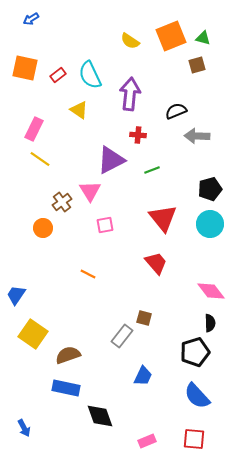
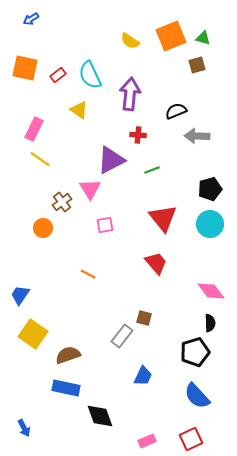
pink triangle at (90, 191): moved 2 px up
blue trapezoid at (16, 295): moved 4 px right
red square at (194, 439): moved 3 px left; rotated 30 degrees counterclockwise
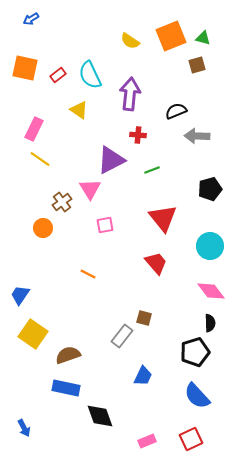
cyan circle at (210, 224): moved 22 px down
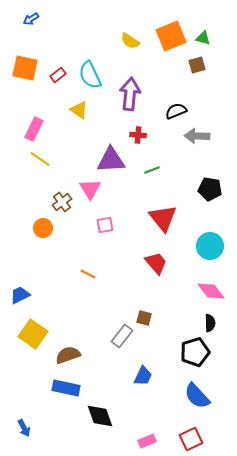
purple triangle at (111, 160): rotated 24 degrees clockwise
black pentagon at (210, 189): rotated 25 degrees clockwise
blue trapezoid at (20, 295): rotated 30 degrees clockwise
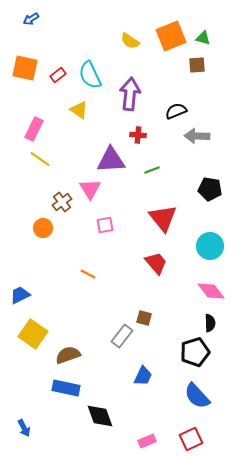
brown square at (197, 65): rotated 12 degrees clockwise
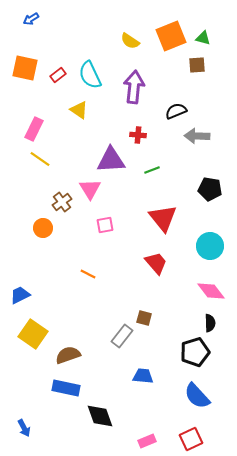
purple arrow at (130, 94): moved 4 px right, 7 px up
blue trapezoid at (143, 376): rotated 110 degrees counterclockwise
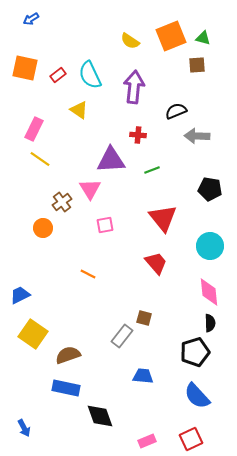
pink diamond at (211, 291): moved 2 px left, 1 px down; rotated 32 degrees clockwise
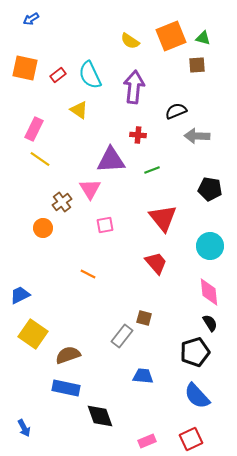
black semicircle at (210, 323): rotated 30 degrees counterclockwise
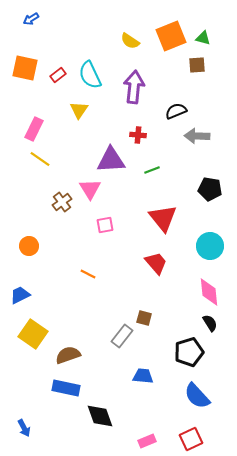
yellow triangle at (79, 110): rotated 30 degrees clockwise
orange circle at (43, 228): moved 14 px left, 18 px down
black pentagon at (195, 352): moved 6 px left
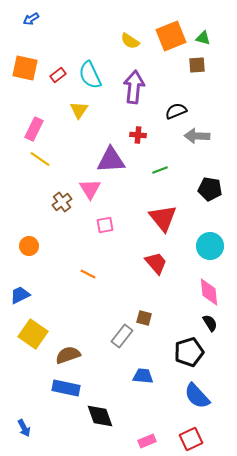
green line at (152, 170): moved 8 px right
